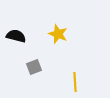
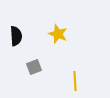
black semicircle: rotated 72 degrees clockwise
yellow line: moved 1 px up
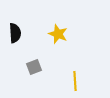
black semicircle: moved 1 px left, 3 px up
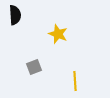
black semicircle: moved 18 px up
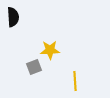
black semicircle: moved 2 px left, 2 px down
yellow star: moved 8 px left, 16 px down; rotated 24 degrees counterclockwise
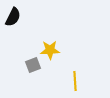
black semicircle: rotated 30 degrees clockwise
gray square: moved 1 px left, 2 px up
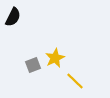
yellow star: moved 5 px right, 8 px down; rotated 24 degrees counterclockwise
yellow line: rotated 42 degrees counterclockwise
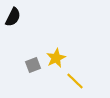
yellow star: moved 1 px right
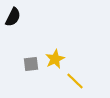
yellow star: moved 1 px left, 1 px down
gray square: moved 2 px left, 1 px up; rotated 14 degrees clockwise
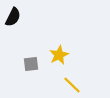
yellow star: moved 4 px right, 4 px up
yellow line: moved 3 px left, 4 px down
